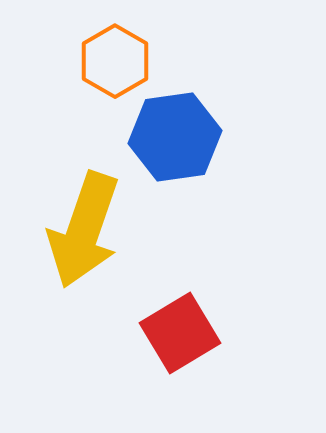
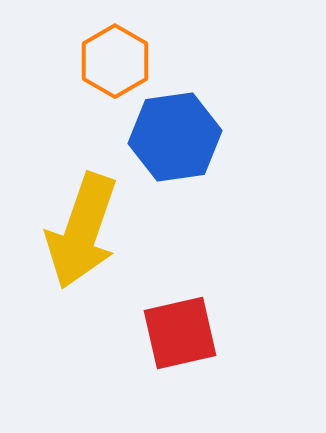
yellow arrow: moved 2 px left, 1 px down
red square: rotated 18 degrees clockwise
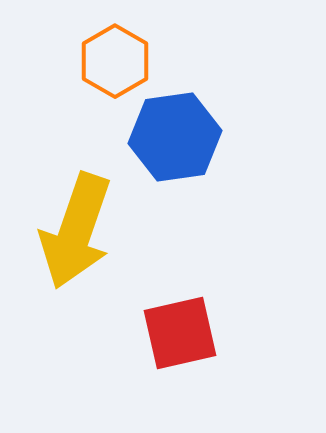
yellow arrow: moved 6 px left
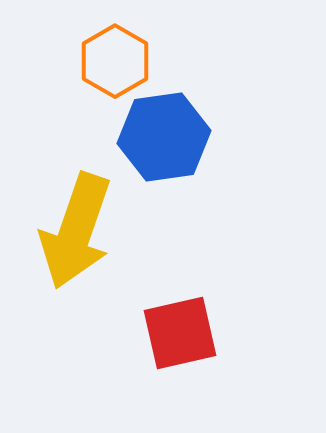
blue hexagon: moved 11 px left
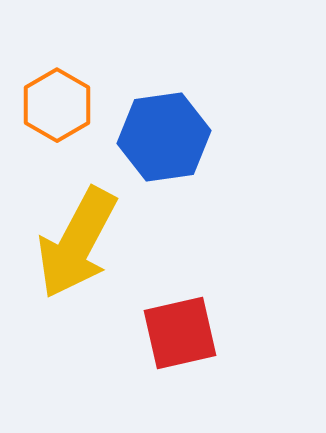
orange hexagon: moved 58 px left, 44 px down
yellow arrow: moved 1 px right, 12 px down; rotated 9 degrees clockwise
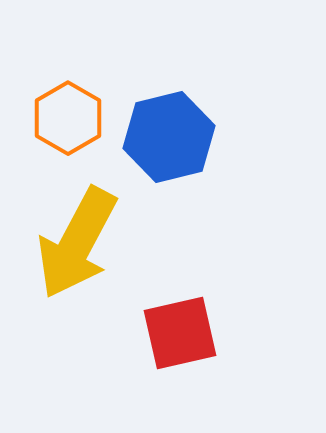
orange hexagon: moved 11 px right, 13 px down
blue hexagon: moved 5 px right; rotated 6 degrees counterclockwise
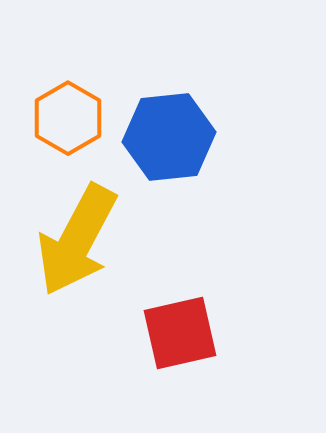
blue hexagon: rotated 8 degrees clockwise
yellow arrow: moved 3 px up
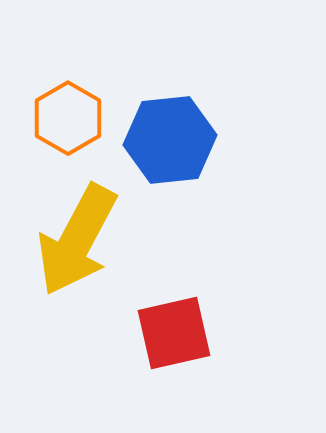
blue hexagon: moved 1 px right, 3 px down
red square: moved 6 px left
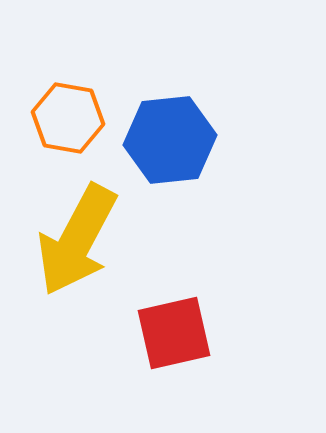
orange hexagon: rotated 20 degrees counterclockwise
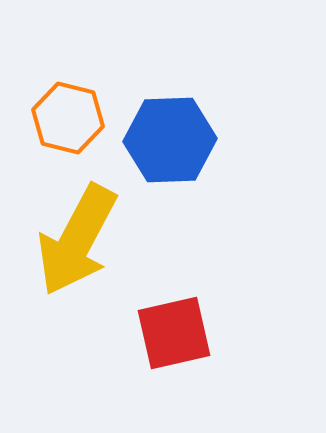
orange hexagon: rotated 4 degrees clockwise
blue hexagon: rotated 4 degrees clockwise
